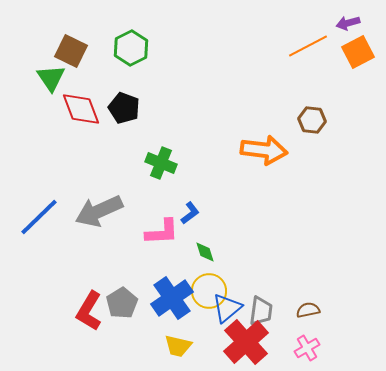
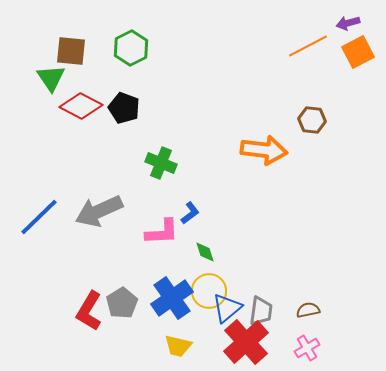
brown square: rotated 20 degrees counterclockwise
red diamond: moved 3 px up; rotated 42 degrees counterclockwise
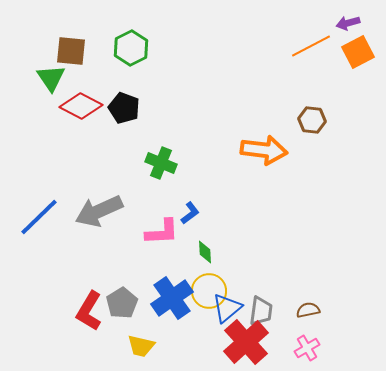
orange line: moved 3 px right
green diamond: rotated 15 degrees clockwise
yellow trapezoid: moved 37 px left
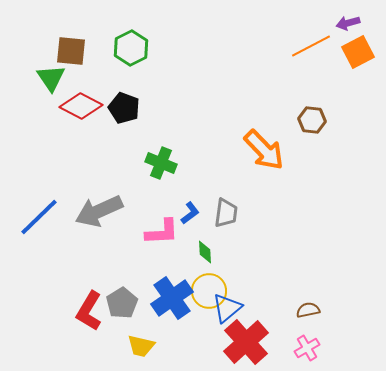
orange arrow: rotated 39 degrees clockwise
gray trapezoid: moved 35 px left, 98 px up
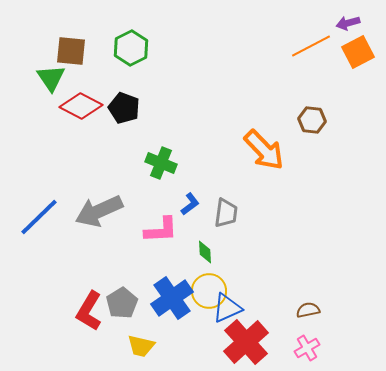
blue L-shape: moved 9 px up
pink L-shape: moved 1 px left, 2 px up
blue triangle: rotated 16 degrees clockwise
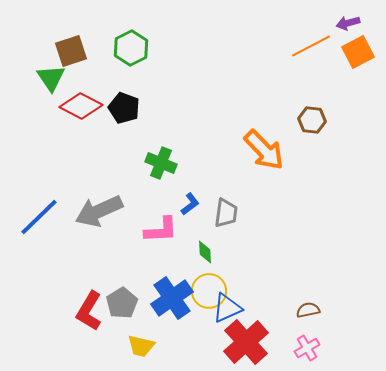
brown square: rotated 24 degrees counterclockwise
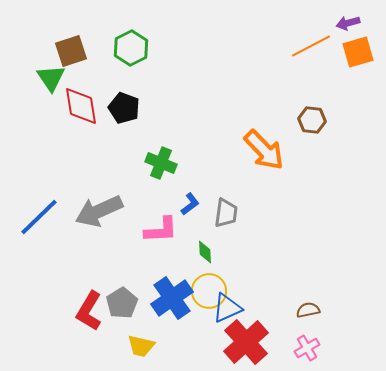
orange square: rotated 12 degrees clockwise
red diamond: rotated 54 degrees clockwise
